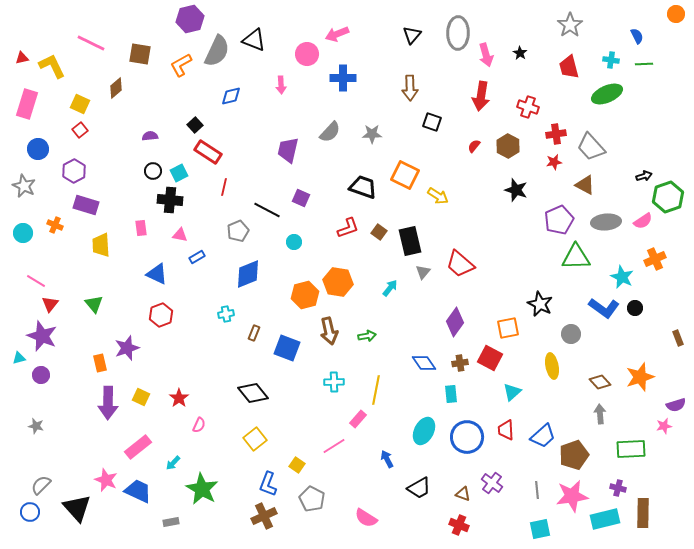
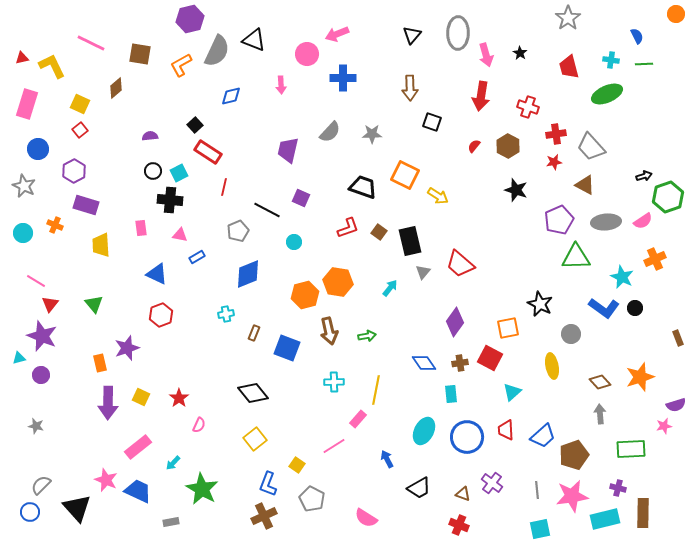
gray star at (570, 25): moved 2 px left, 7 px up
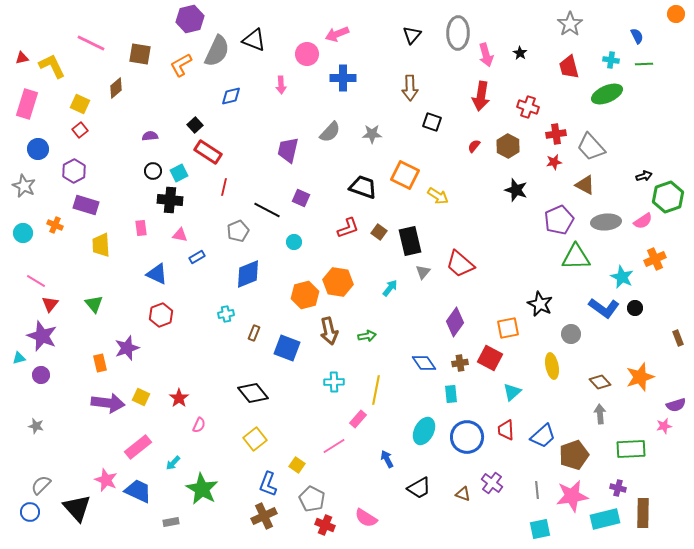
gray star at (568, 18): moved 2 px right, 6 px down
purple arrow at (108, 403): rotated 84 degrees counterclockwise
red cross at (459, 525): moved 134 px left
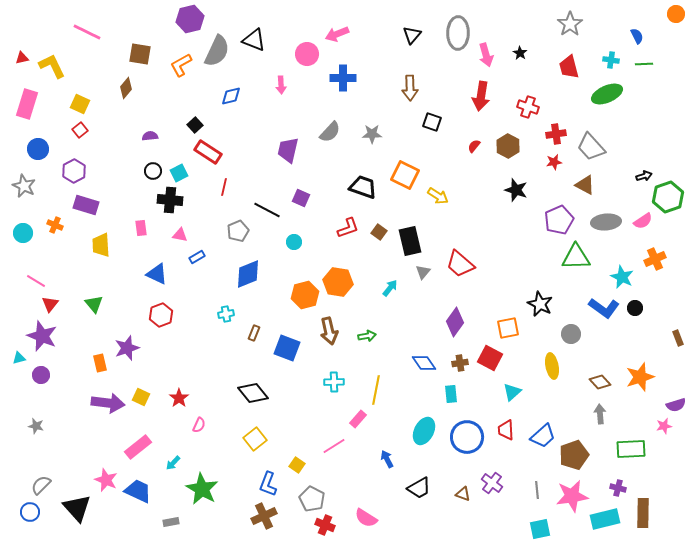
pink line at (91, 43): moved 4 px left, 11 px up
brown diamond at (116, 88): moved 10 px right; rotated 10 degrees counterclockwise
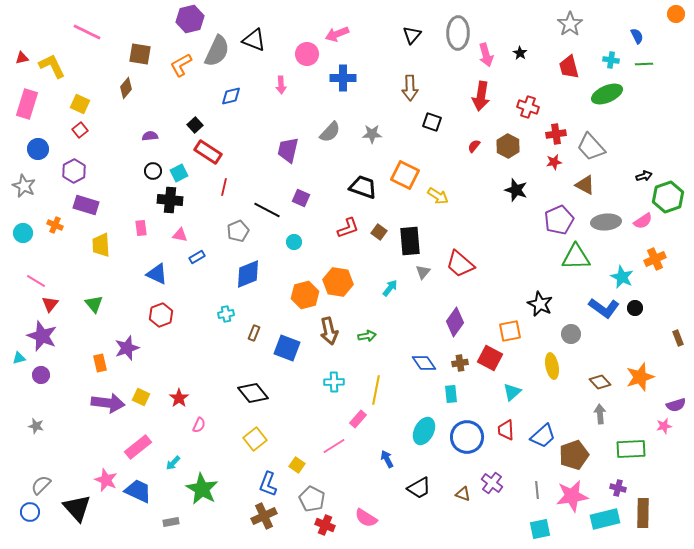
black rectangle at (410, 241): rotated 8 degrees clockwise
orange square at (508, 328): moved 2 px right, 3 px down
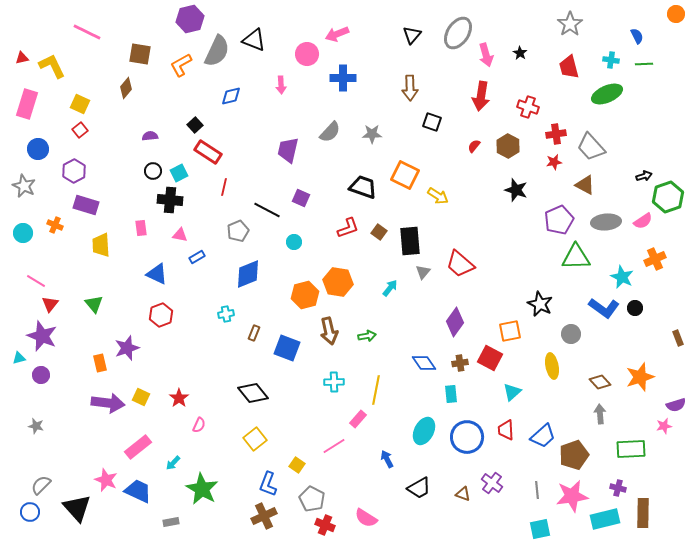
gray ellipse at (458, 33): rotated 32 degrees clockwise
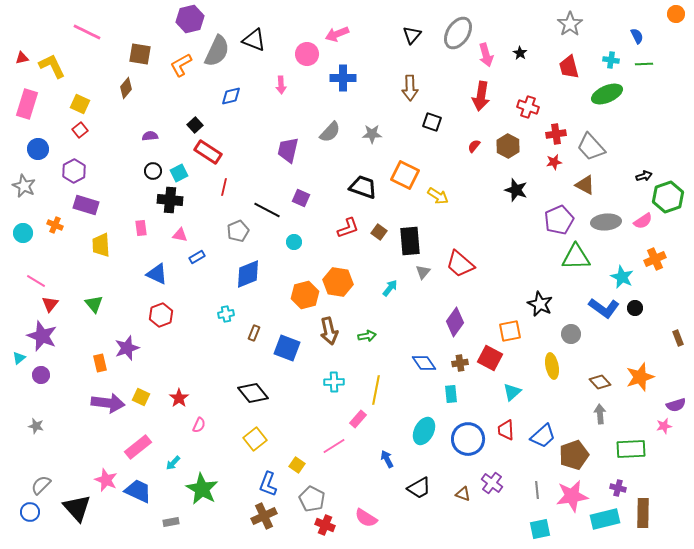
cyan triangle at (19, 358): rotated 24 degrees counterclockwise
blue circle at (467, 437): moved 1 px right, 2 px down
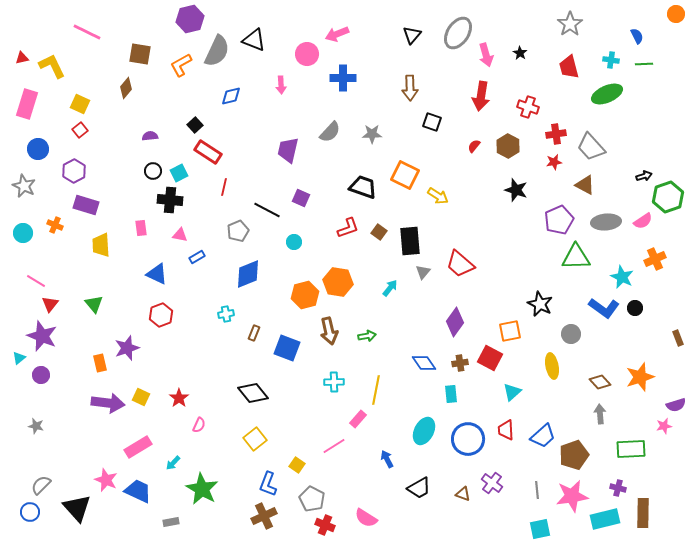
pink rectangle at (138, 447): rotated 8 degrees clockwise
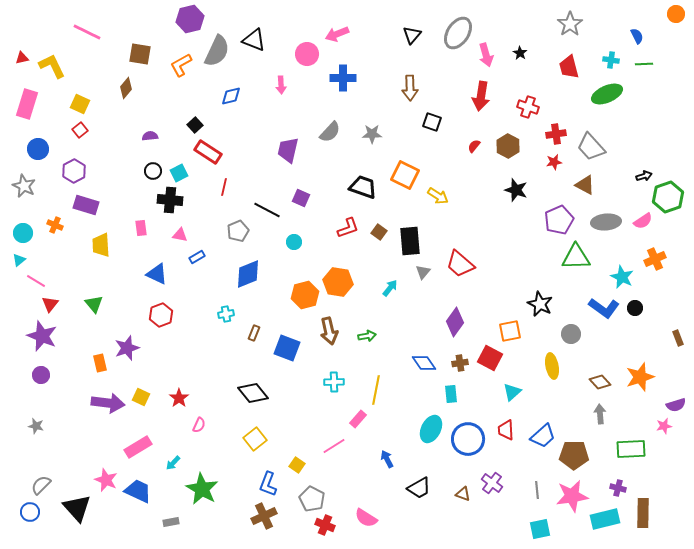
cyan triangle at (19, 358): moved 98 px up
cyan ellipse at (424, 431): moved 7 px right, 2 px up
brown pentagon at (574, 455): rotated 20 degrees clockwise
